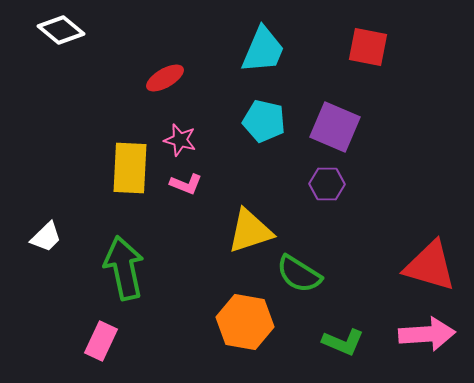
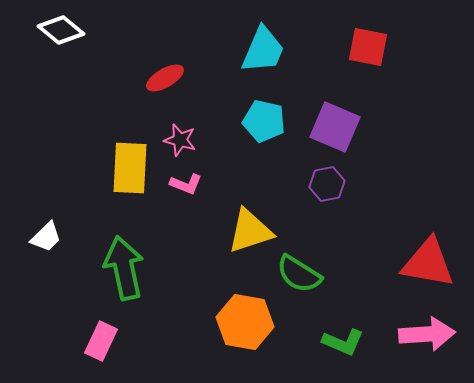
purple hexagon: rotated 12 degrees counterclockwise
red triangle: moved 2 px left, 3 px up; rotated 6 degrees counterclockwise
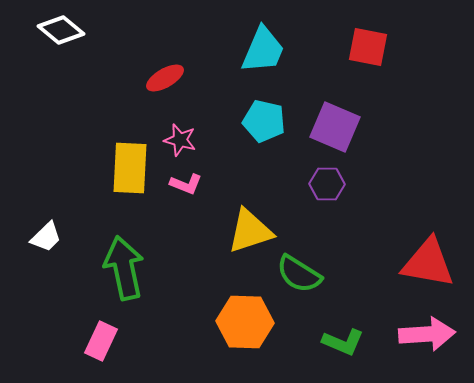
purple hexagon: rotated 12 degrees clockwise
orange hexagon: rotated 8 degrees counterclockwise
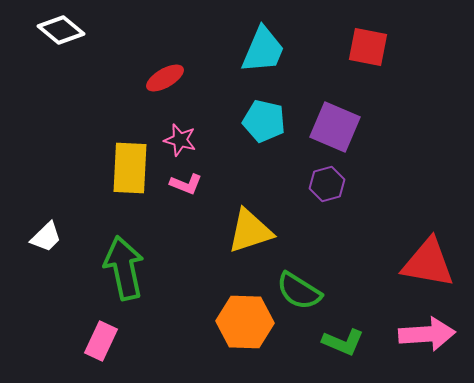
purple hexagon: rotated 16 degrees counterclockwise
green semicircle: moved 17 px down
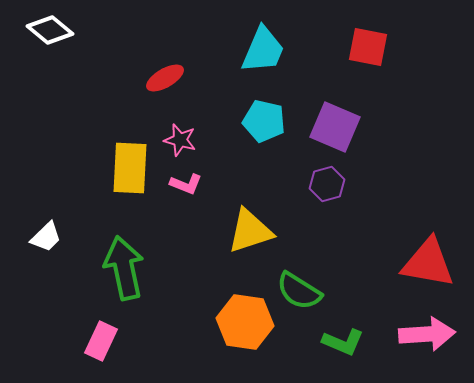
white diamond: moved 11 px left
orange hexagon: rotated 6 degrees clockwise
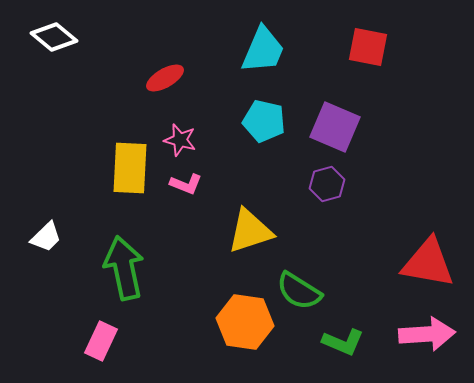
white diamond: moved 4 px right, 7 px down
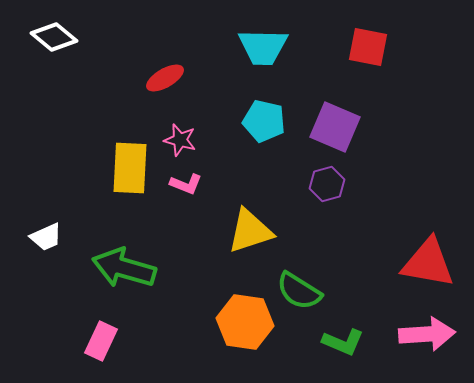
cyan trapezoid: moved 3 px up; rotated 68 degrees clockwise
white trapezoid: rotated 20 degrees clockwise
green arrow: rotated 62 degrees counterclockwise
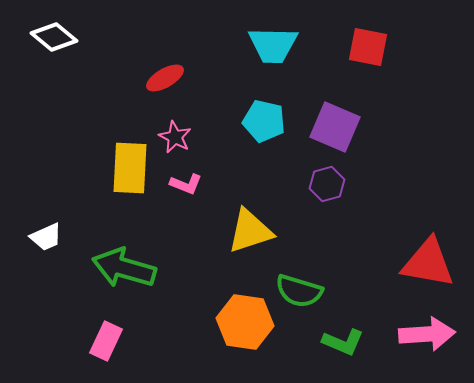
cyan trapezoid: moved 10 px right, 2 px up
pink star: moved 5 px left, 3 px up; rotated 12 degrees clockwise
green semicircle: rotated 15 degrees counterclockwise
pink rectangle: moved 5 px right
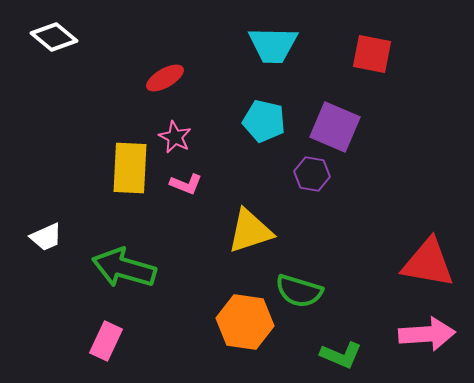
red square: moved 4 px right, 7 px down
purple hexagon: moved 15 px left, 10 px up; rotated 24 degrees clockwise
green L-shape: moved 2 px left, 13 px down
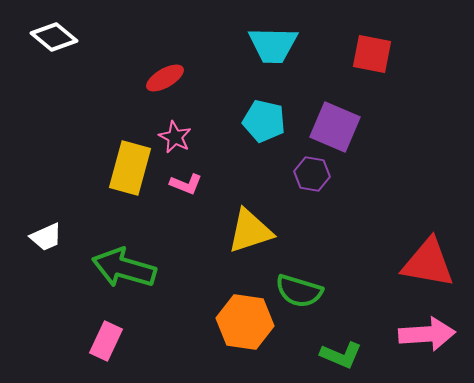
yellow rectangle: rotated 12 degrees clockwise
